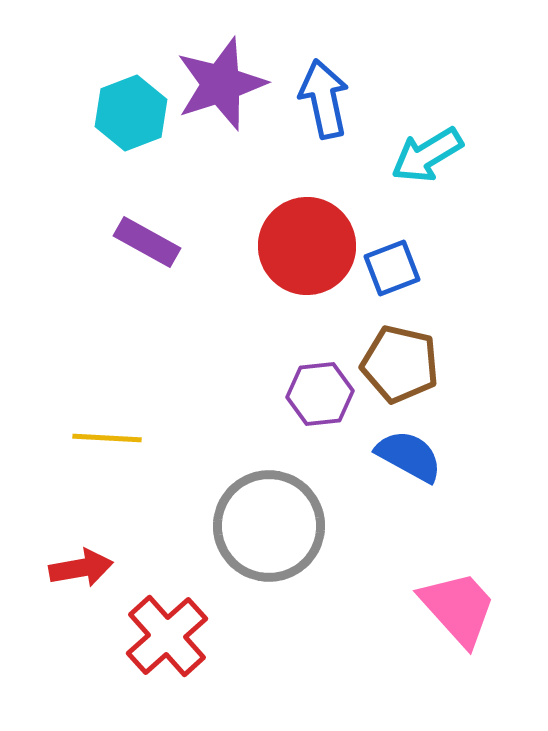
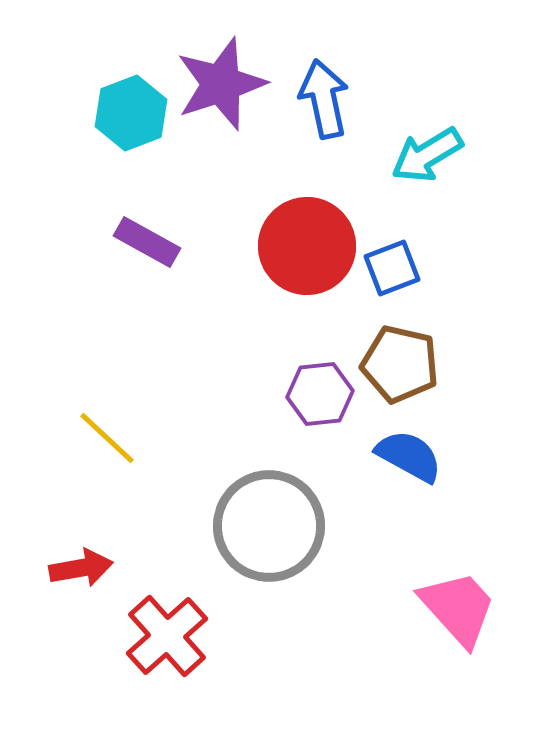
yellow line: rotated 40 degrees clockwise
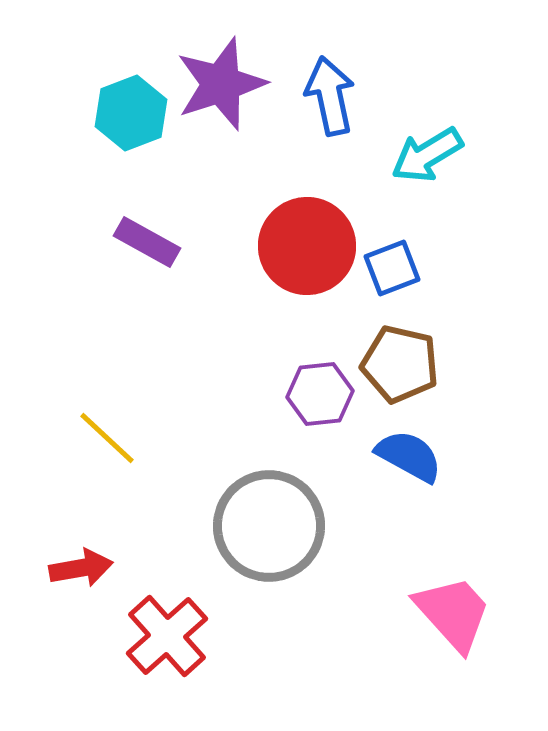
blue arrow: moved 6 px right, 3 px up
pink trapezoid: moved 5 px left, 5 px down
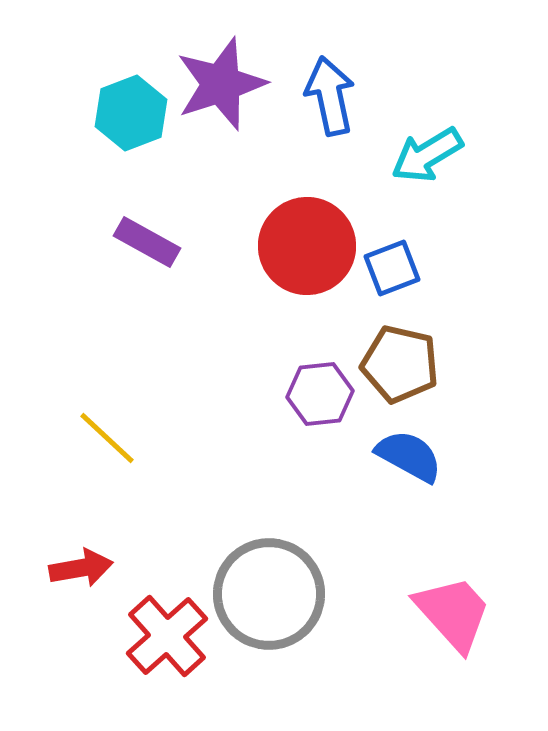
gray circle: moved 68 px down
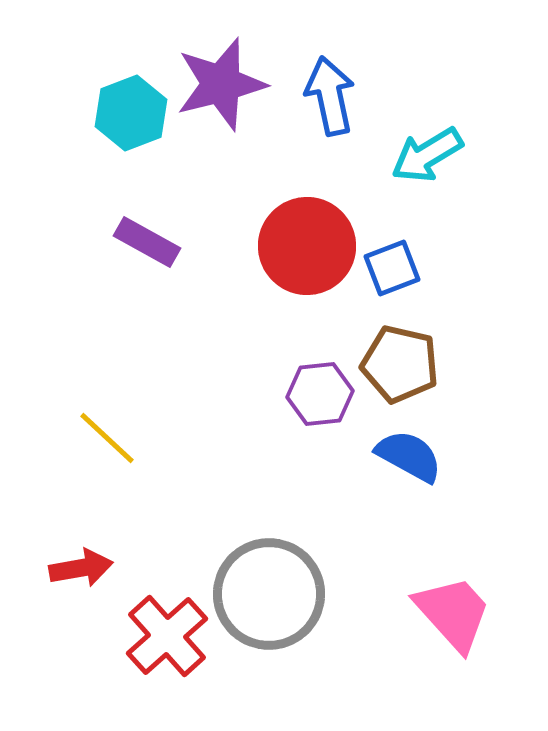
purple star: rotated 4 degrees clockwise
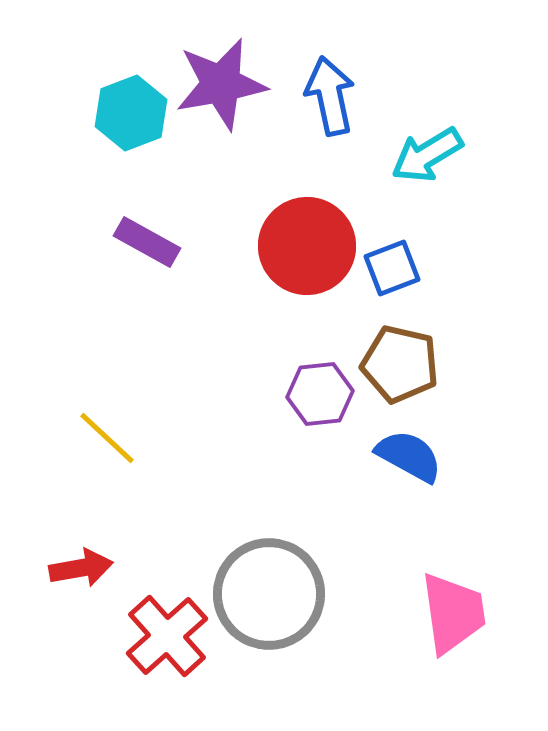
purple star: rotated 4 degrees clockwise
pink trapezoid: rotated 34 degrees clockwise
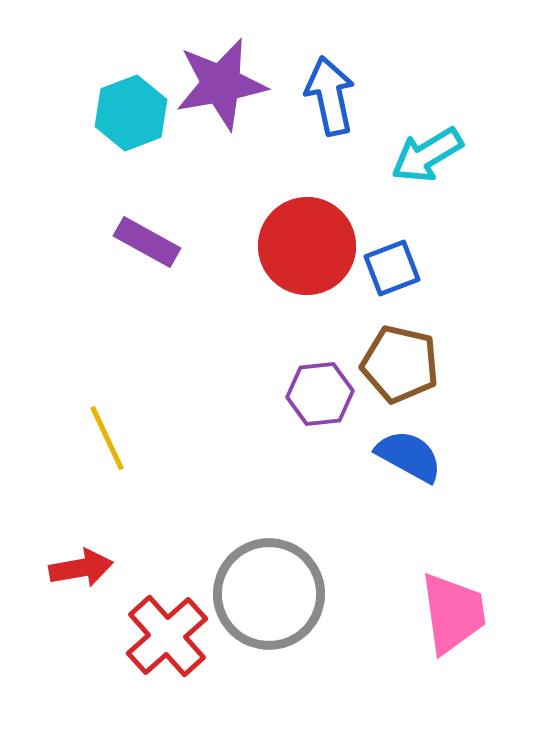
yellow line: rotated 22 degrees clockwise
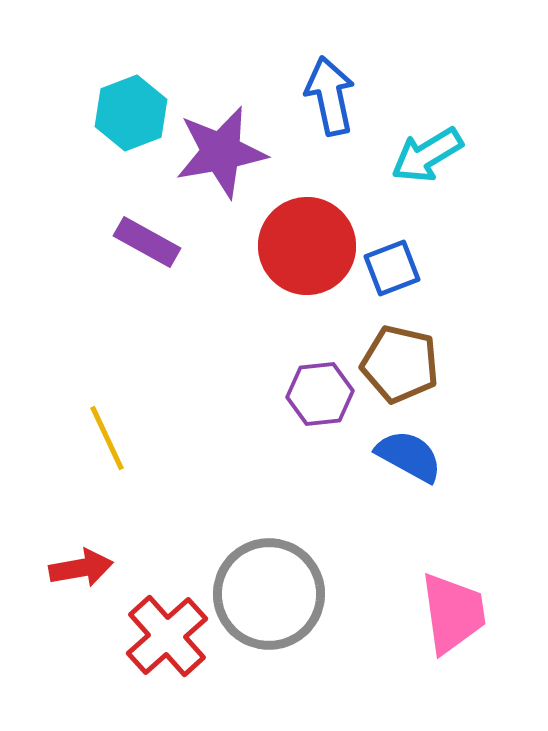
purple star: moved 68 px down
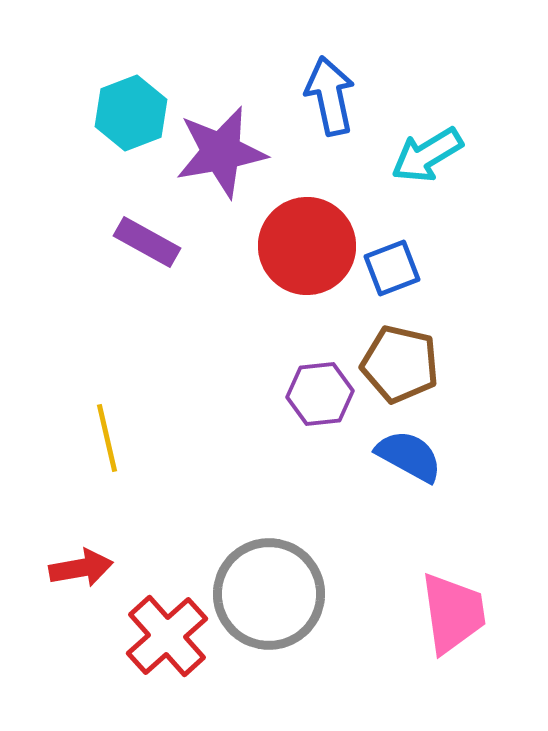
yellow line: rotated 12 degrees clockwise
